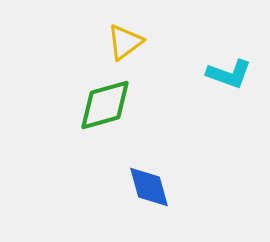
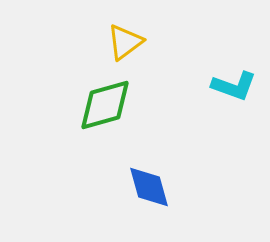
cyan L-shape: moved 5 px right, 12 px down
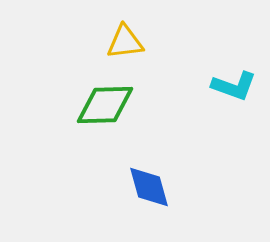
yellow triangle: rotated 30 degrees clockwise
green diamond: rotated 14 degrees clockwise
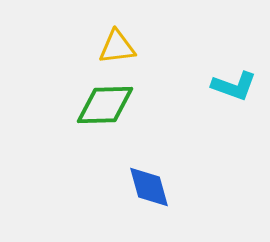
yellow triangle: moved 8 px left, 5 px down
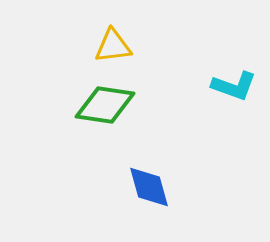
yellow triangle: moved 4 px left, 1 px up
green diamond: rotated 10 degrees clockwise
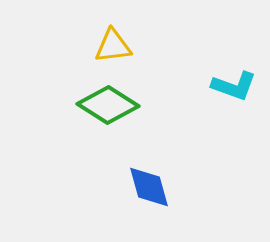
green diamond: moved 3 px right; rotated 24 degrees clockwise
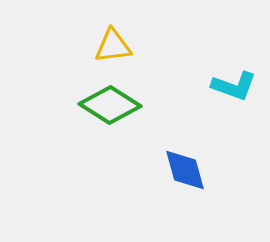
green diamond: moved 2 px right
blue diamond: moved 36 px right, 17 px up
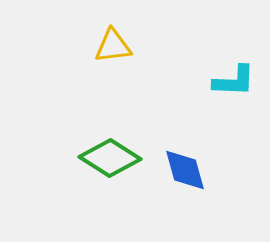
cyan L-shape: moved 5 px up; rotated 18 degrees counterclockwise
green diamond: moved 53 px down
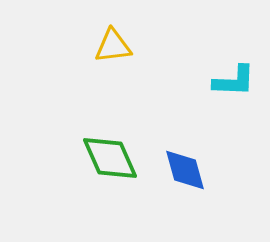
green diamond: rotated 34 degrees clockwise
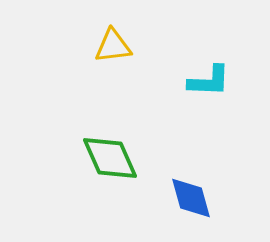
cyan L-shape: moved 25 px left
blue diamond: moved 6 px right, 28 px down
